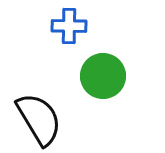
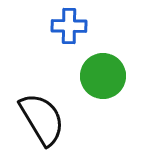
black semicircle: moved 3 px right
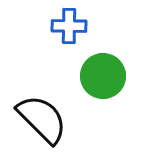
black semicircle: rotated 14 degrees counterclockwise
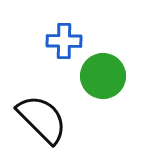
blue cross: moved 5 px left, 15 px down
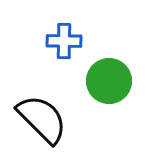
green circle: moved 6 px right, 5 px down
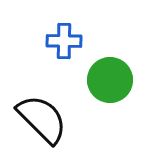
green circle: moved 1 px right, 1 px up
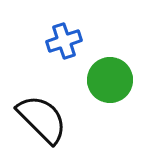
blue cross: rotated 20 degrees counterclockwise
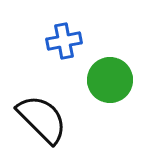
blue cross: rotated 8 degrees clockwise
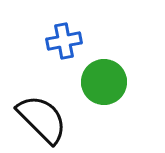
green circle: moved 6 px left, 2 px down
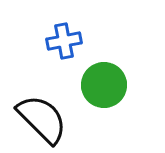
green circle: moved 3 px down
